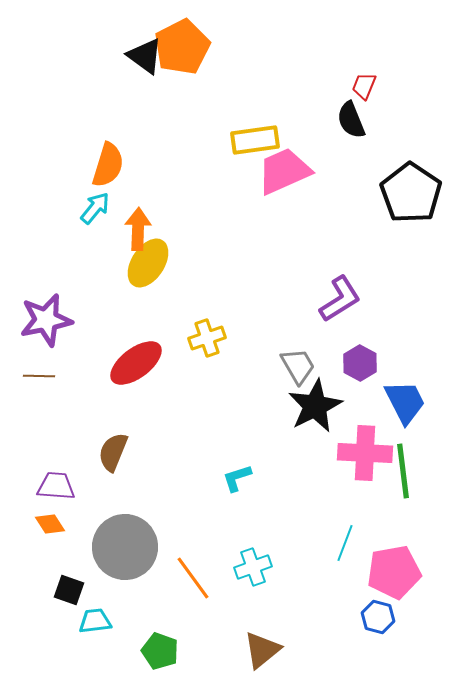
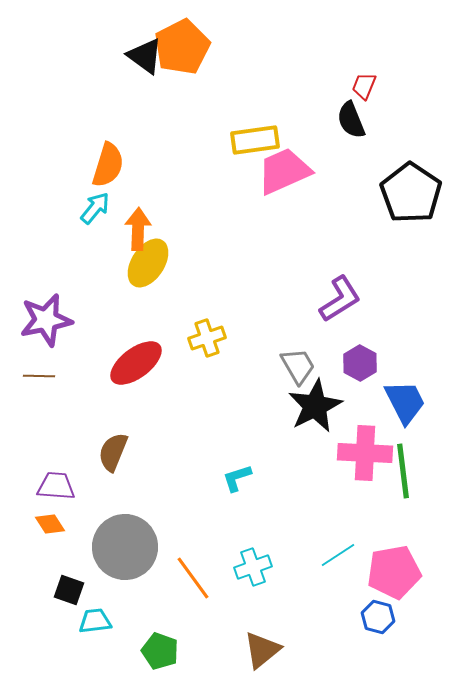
cyan line: moved 7 px left, 12 px down; rotated 36 degrees clockwise
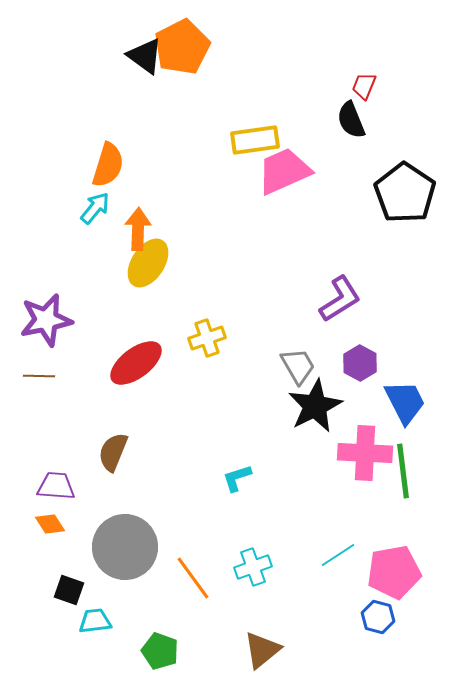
black pentagon: moved 6 px left
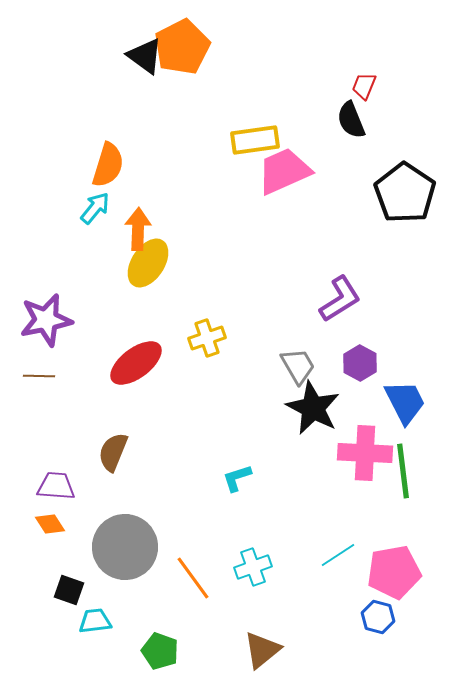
black star: moved 2 px left, 2 px down; rotated 18 degrees counterclockwise
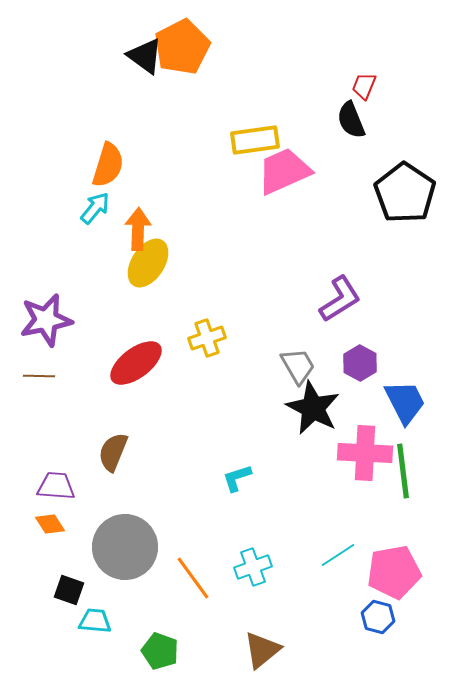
cyan trapezoid: rotated 12 degrees clockwise
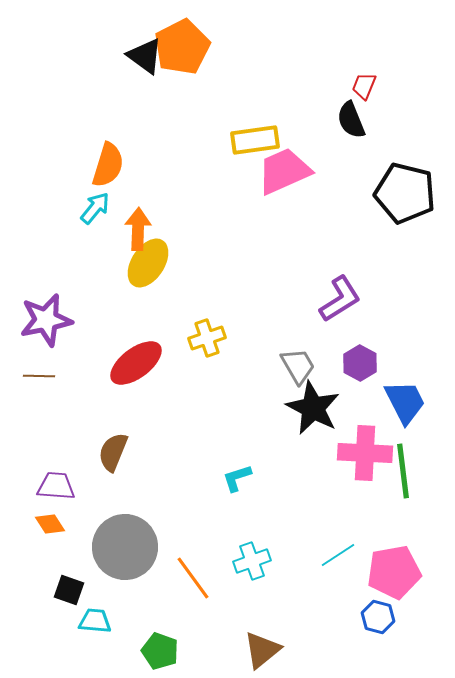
black pentagon: rotated 20 degrees counterclockwise
cyan cross: moved 1 px left, 6 px up
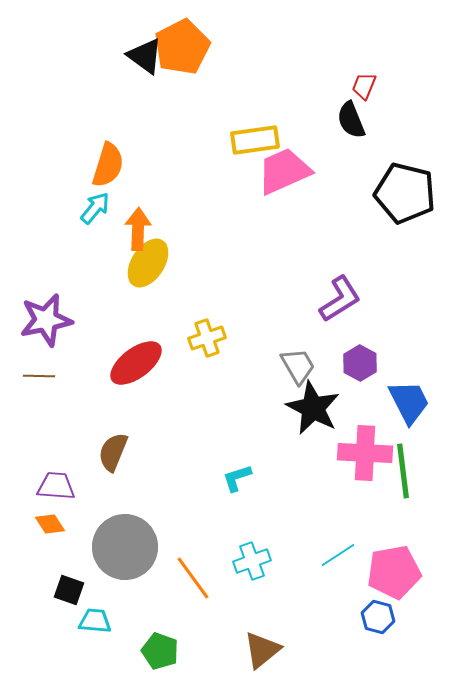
blue trapezoid: moved 4 px right
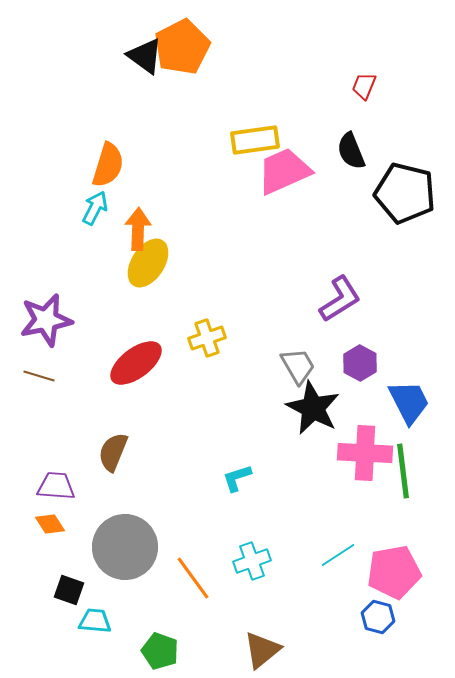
black semicircle: moved 31 px down
cyan arrow: rotated 12 degrees counterclockwise
brown line: rotated 16 degrees clockwise
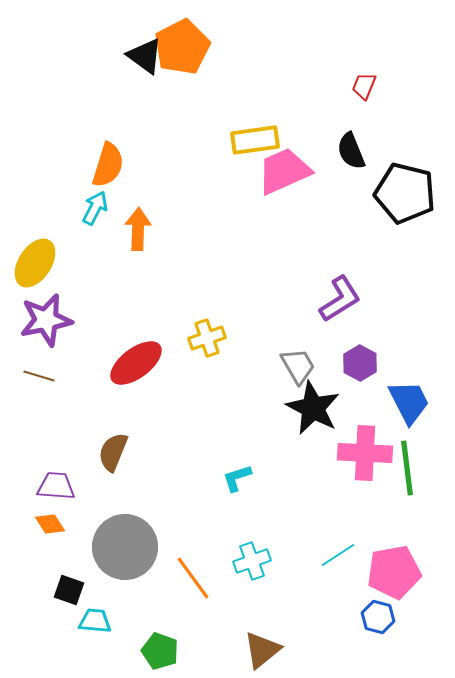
yellow ellipse: moved 113 px left
green line: moved 4 px right, 3 px up
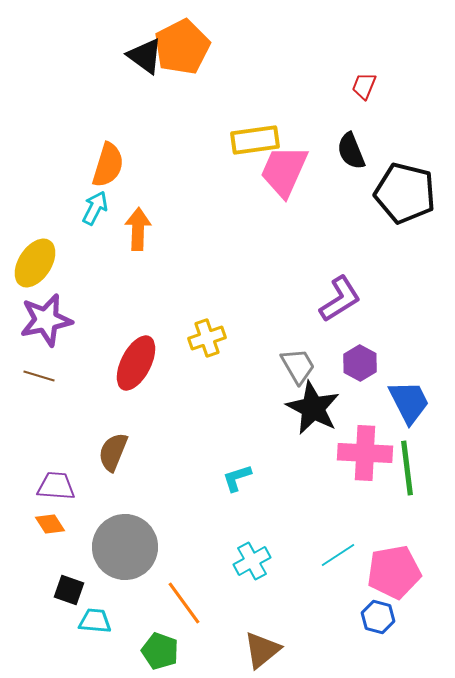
pink trapezoid: rotated 42 degrees counterclockwise
red ellipse: rotated 26 degrees counterclockwise
cyan cross: rotated 9 degrees counterclockwise
orange line: moved 9 px left, 25 px down
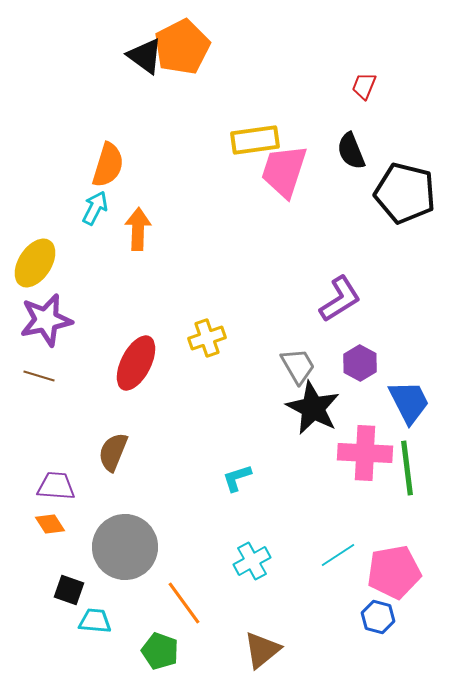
pink trapezoid: rotated 6 degrees counterclockwise
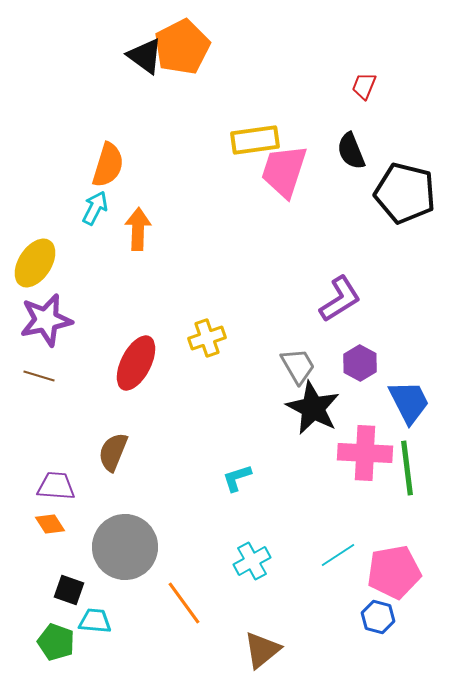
green pentagon: moved 104 px left, 9 px up
